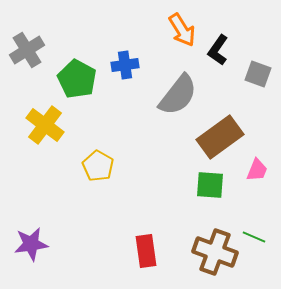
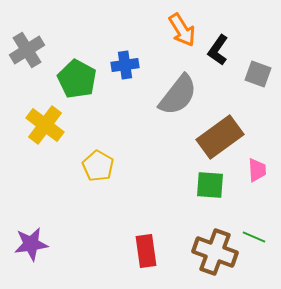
pink trapezoid: rotated 25 degrees counterclockwise
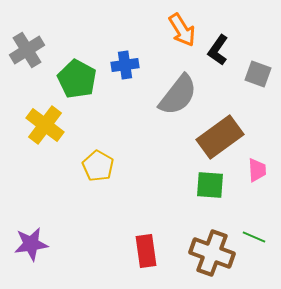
brown cross: moved 3 px left, 1 px down
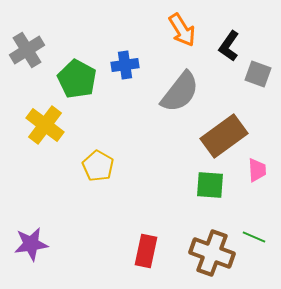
black L-shape: moved 11 px right, 4 px up
gray semicircle: moved 2 px right, 3 px up
brown rectangle: moved 4 px right, 1 px up
red rectangle: rotated 20 degrees clockwise
